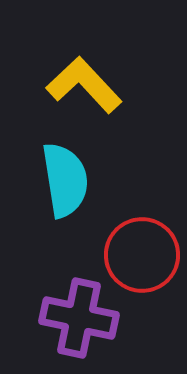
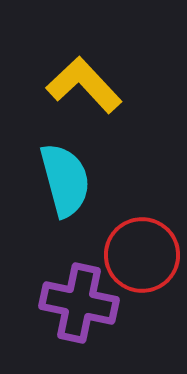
cyan semicircle: rotated 6 degrees counterclockwise
purple cross: moved 15 px up
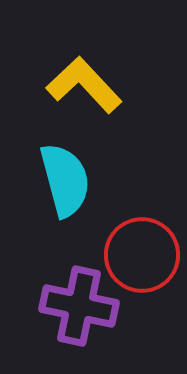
purple cross: moved 3 px down
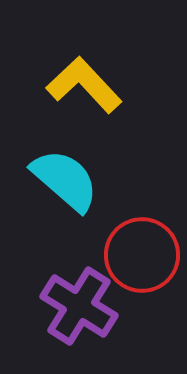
cyan semicircle: rotated 34 degrees counterclockwise
purple cross: rotated 20 degrees clockwise
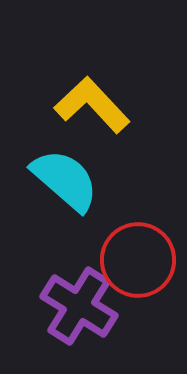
yellow L-shape: moved 8 px right, 20 px down
red circle: moved 4 px left, 5 px down
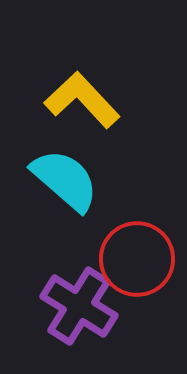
yellow L-shape: moved 10 px left, 5 px up
red circle: moved 1 px left, 1 px up
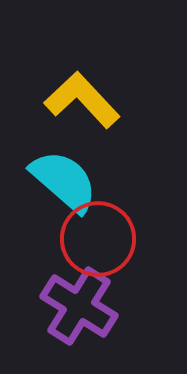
cyan semicircle: moved 1 px left, 1 px down
red circle: moved 39 px left, 20 px up
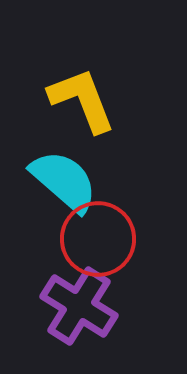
yellow L-shape: rotated 22 degrees clockwise
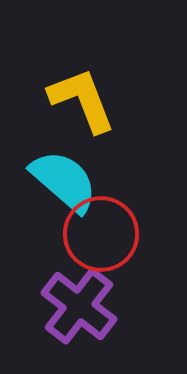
red circle: moved 3 px right, 5 px up
purple cross: rotated 6 degrees clockwise
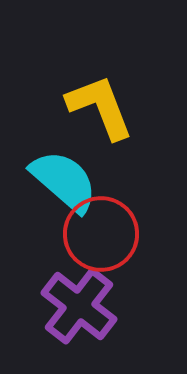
yellow L-shape: moved 18 px right, 7 px down
